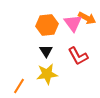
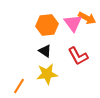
black triangle: moved 1 px left; rotated 24 degrees counterclockwise
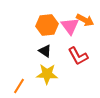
orange arrow: moved 2 px left, 2 px down
pink triangle: moved 3 px left, 3 px down
yellow star: rotated 10 degrees clockwise
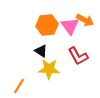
black triangle: moved 4 px left
yellow star: moved 2 px right, 5 px up
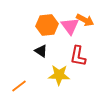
red L-shape: rotated 40 degrees clockwise
yellow star: moved 10 px right, 6 px down
orange line: rotated 21 degrees clockwise
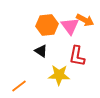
red L-shape: moved 1 px left
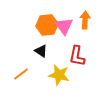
orange arrow: rotated 114 degrees counterclockwise
pink triangle: moved 6 px left
yellow star: rotated 10 degrees clockwise
orange line: moved 2 px right, 12 px up
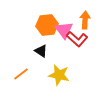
pink triangle: moved 4 px down
red L-shape: moved 17 px up; rotated 60 degrees counterclockwise
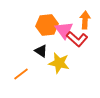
yellow star: moved 12 px up
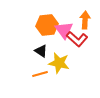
orange line: moved 19 px right; rotated 21 degrees clockwise
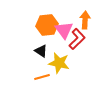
red L-shape: rotated 85 degrees counterclockwise
orange line: moved 2 px right, 3 px down
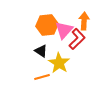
orange arrow: moved 1 px left, 1 px down
pink triangle: rotated 18 degrees clockwise
yellow star: rotated 20 degrees clockwise
